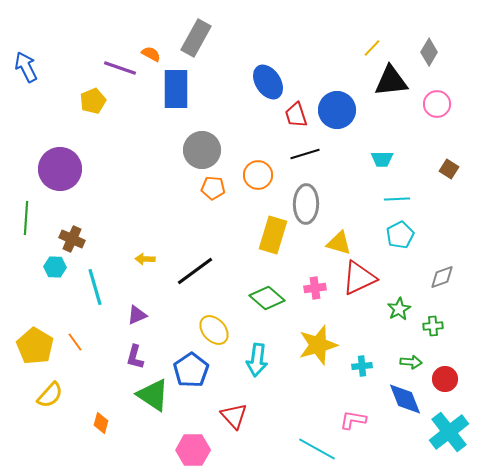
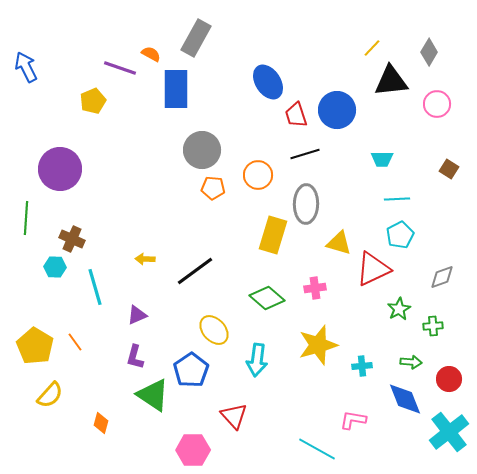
red triangle at (359, 278): moved 14 px right, 9 px up
red circle at (445, 379): moved 4 px right
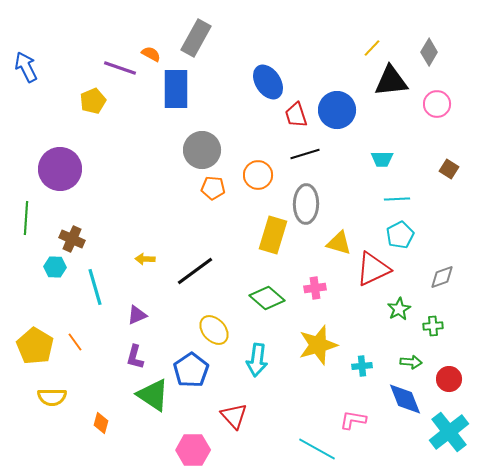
yellow semicircle at (50, 395): moved 2 px right, 2 px down; rotated 48 degrees clockwise
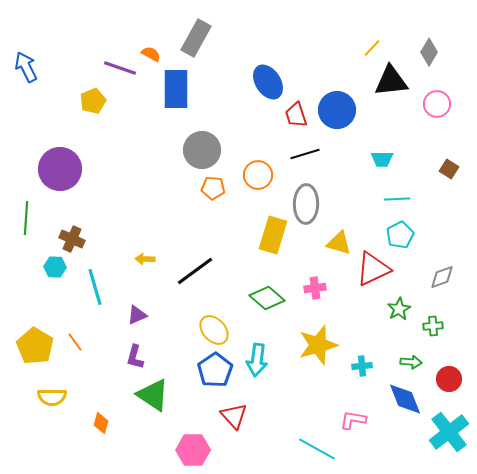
blue pentagon at (191, 370): moved 24 px right
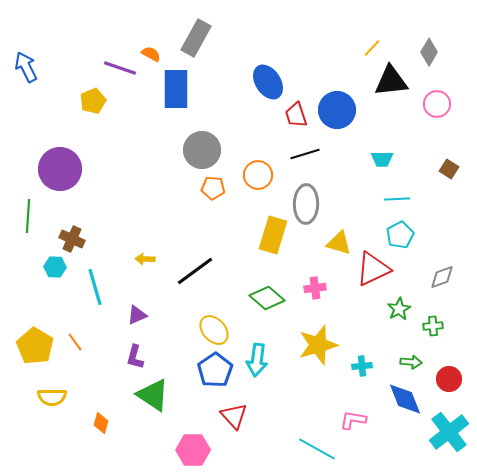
green line at (26, 218): moved 2 px right, 2 px up
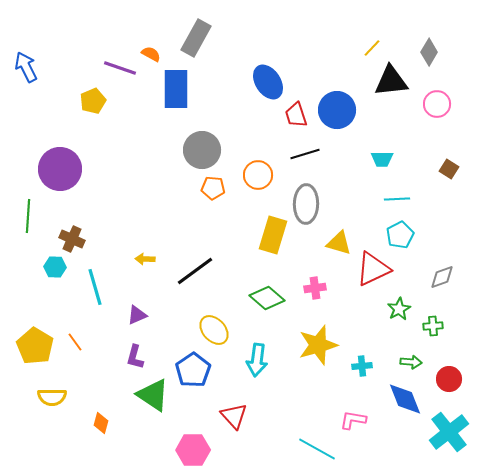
blue pentagon at (215, 370): moved 22 px left
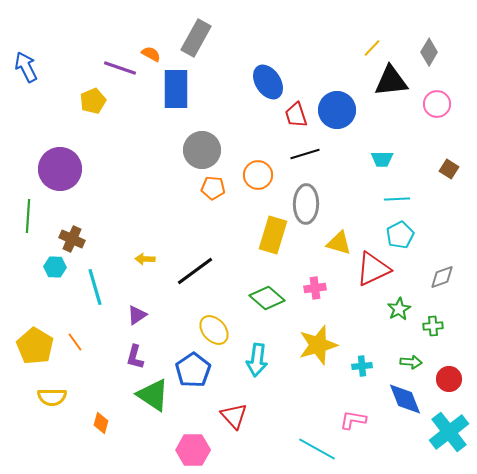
purple triangle at (137, 315): rotated 10 degrees counterclockwise
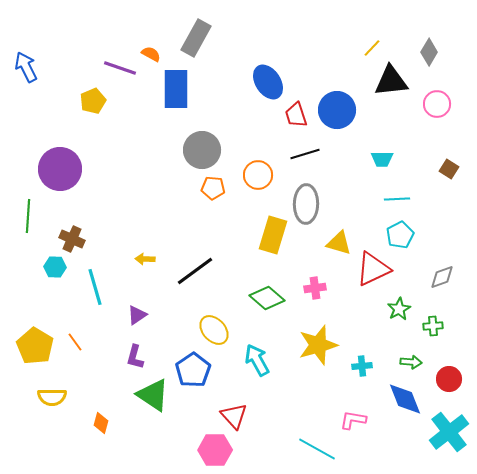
cyan arrow at (257, 360): rotated 144 degrees clockwise
pink hexagon at (193, 450): moved 22 px right
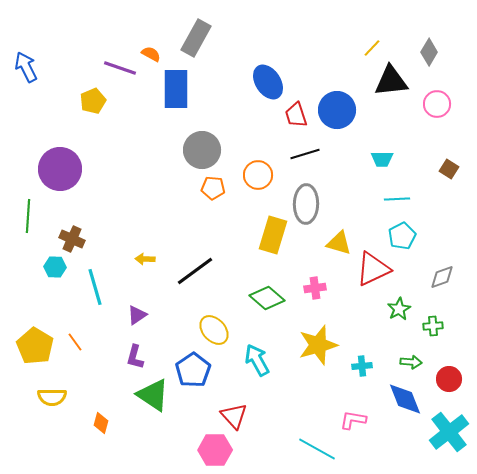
cyan pentagon at (400, 235): moved 2 px right, 1 px down
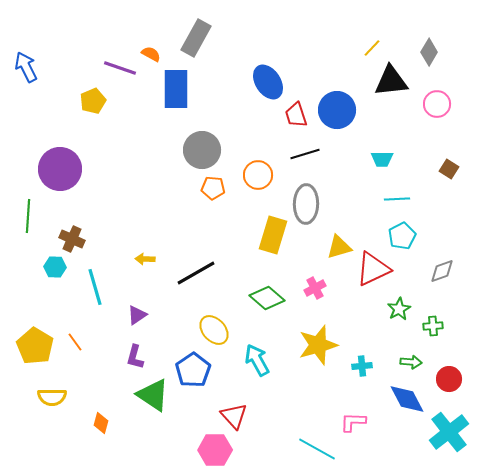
yellow triangle at (339, 243): moved 4 px down; rotated 32 degrees counterclockwise
black line at (195, 271): moved 1 px right, 2 px down; rotated 6 degrees clockwise
gray diamond at (442, 277): moved 6 px up
pink cross at (315, 288): rotated 20 degrees counterclockwise
blue diamond at (405, 399): moved 2 px right; rotated 6 degrees counterclockwise
pink L-shape at (353, 420): moved 2 px down; rotated 8 degrees counterclockwise
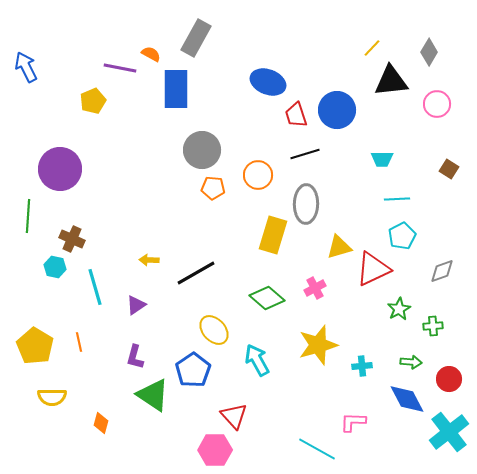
purple line at (120, 68): rotated 8 degrees counterclockwise
blue ellipse at (268, 82): rotated 36 degrees counterclockwise
yellow arrow at (145, 259): moved 4 px right, 1 px down
cyan hexagon at (55, 267): rotated 10 degrees clockwise
purple triangle at (137, 315): moved 1 px left, 10 px up
orange line at (75, 342): moved 4 px right; rotated 24 degrees clockwise
